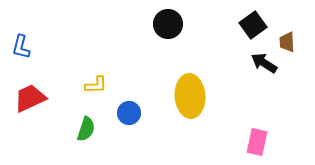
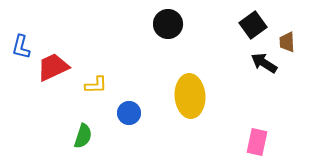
red trapezoid: moved 23 px right, 31 px up
green semicircle: moved 3 px left, 7 px down
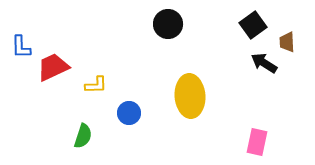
blue L-shape: rotated 15 degrees counterclockwise
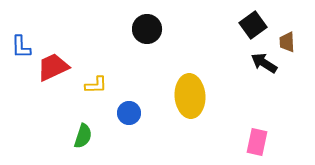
black circle: moved 21 px left, 5 px down
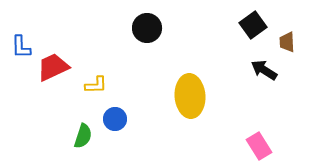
black circle: moved 1 px up
black arrow: moved 7 px down
blue circle: moved 14 px left, 6 px down
pink rectangle: moved 2 px right, 4 px down; rotated 44 degrees counterclockwise
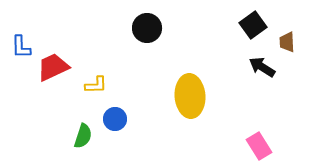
black arrow: moved 2 px left, 3 px up
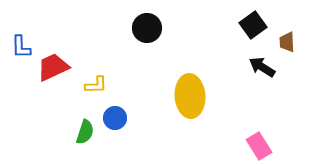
blue circle: moved 1 px up
green semicircle: moved 2 px right, 4 px up
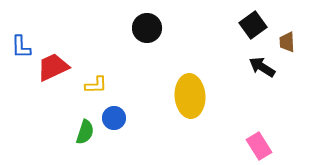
blue circle: moved 1 px left
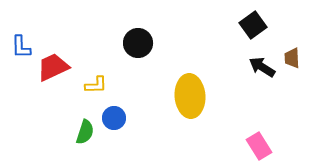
black circle: moved 9 px left, 15 px down
brown trapezoid: moved 5 px right, 16 px down
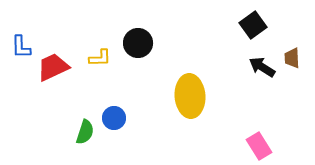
yellow L-shape: moved 4 px right, 27 px up
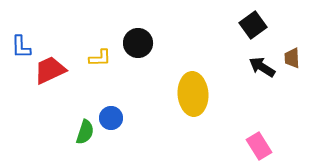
red trapezoid: moved 3 px left, 3 px down
yellow ellipse: moved 3 px right, 2 px up
blue circle: moved 3 px left
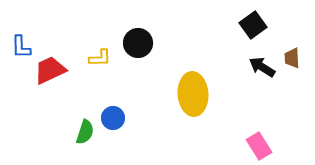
blue circle: moved 2 px right
